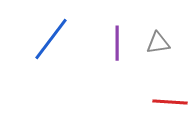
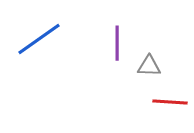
blue line: moved 12 px left; rotated 18 degrees clockwise
gray triangle: moved 9 px left, 23 px down; rotated 10 degrees clockwise
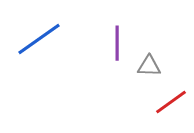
red line: moved 1 px right; rotated 40 degrees counterclockwise
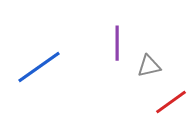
blue line: moved 28 px down
gray triangle: rotated 15 degrees counterclockwise
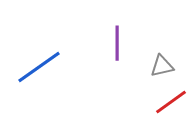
gray triangle: moved 13 px right
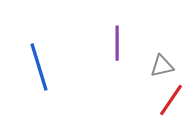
blue line: rotated 72 degrees counterclockwise
red line: moved 2 px up; rotated 20 degrees counterclockwise
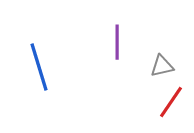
purple line: moved 1 px up
red line: moved 2 px down
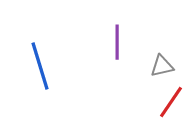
blue line: moved 1 px right, 1 px up
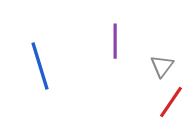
purple line: moved 2 px left, 1 px up
gray triangle: rotated 40 degrees counterclockwise
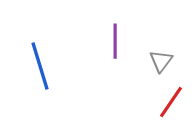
gray triangle: moved 1 px left, 5 px up
